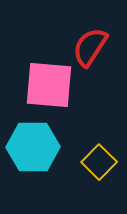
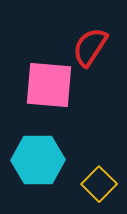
cyan hexagon: moved 5 px right, 13 px down
yellow square: moved 22 px down
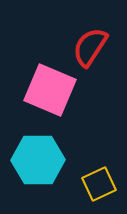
pink square: moved 1 px right, 5 px down; rotated 18 degrees clockwise
yellow square: rotated 20 degrees clockwise
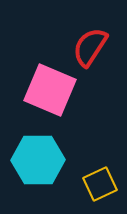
yellow square: moved 1 px right
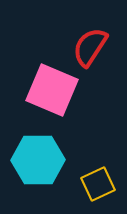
pink square: moved 2 px right
yellow square: moved 2 px left
